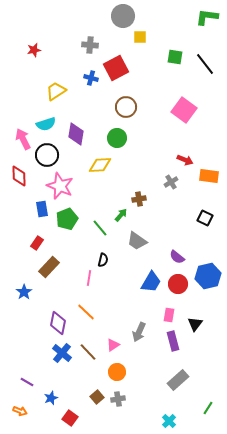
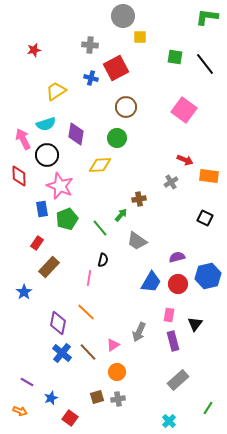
purple semicircle at (177, 257): rotated 126 degrees clockwise
brown square at (97, 397): rotated 24 degrees clockwise
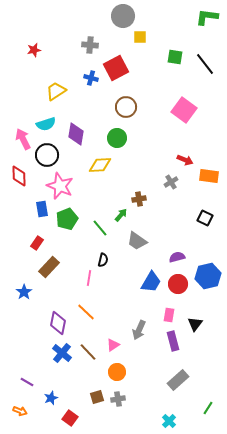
gray arrow at (139, 332): moved 2 px up
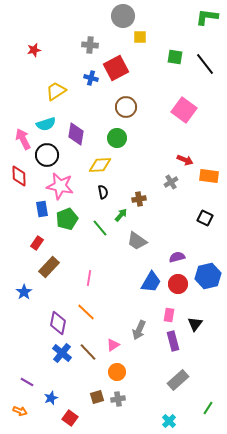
pink star at (60, 186): rotated 12 degrees counterclockwise
black semicircle at (103, 260): moved 68 px up; rotated 24 degrees counterclockwise
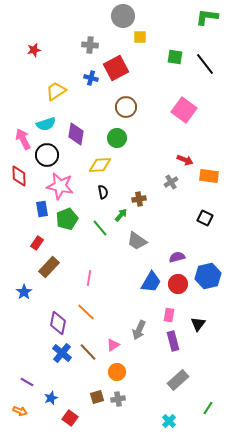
black triangle at (195, 324): moved 3 px right
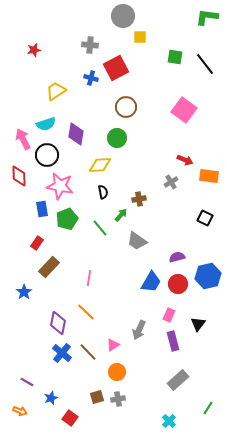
pink rectangle at (169, 315): rotated 16 degrees clockwise
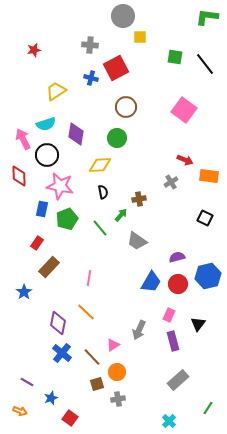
blue rectangle at (42, 209): rotated 21 degrees clockwise
brown line at (88, 352): moved 4 px right, 5 px down
brown square at (97, 397): moved 13 px up
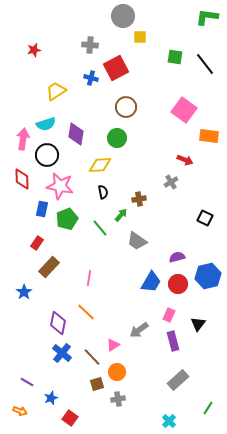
pink arrow at (23, 139): rotated 35 degrees clockwise
red diamond at (19, 176): moved 3 px right, 3 px down
orange rectangle at (209, 176): moved 40 px up
gray arrow at (139, 330): rotated 30 degrees clockwise
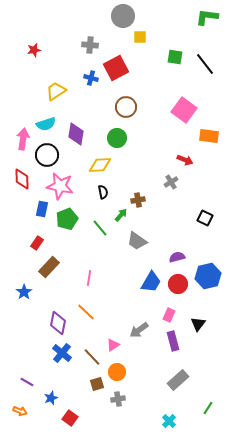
brown cross at (139, 199): moved 1 px left, 1 px down
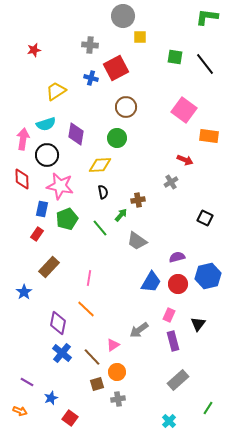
red rectangle at (37, 243): moved 9 px up
orange line at (86, 312): moved 3 px up
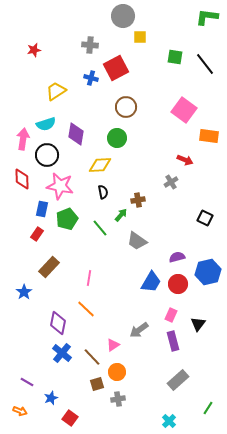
blue hexagon at (208, 276): moved 4 px up
pink rectangle at (169, 315): moved 2 px right
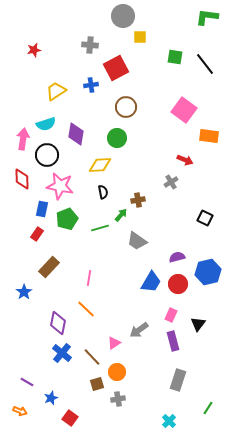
blue cross at (91, 78): moved 7 px down; rotated 24 degrees counterclockwise
green line at (100, 228): rotated 66 degrees counterclockwise
pink triangle at (113, 345): moved 1 px right, 2 px up
gray rectangle at (178, 380): rotated 30 degrees counterclockwise
